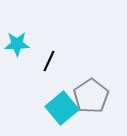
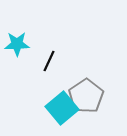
gray pentagon: moved 5 px left
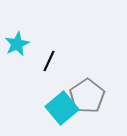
cyan star: rotated 25 degrees counterclockwise
gray pentagon: moved 1 px right
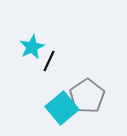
cyan star: moved 15 px right, 3 px down
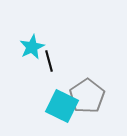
black line: rotated 40 degrees counterclockwise
cyan square: moved 2 px up; rotated 24 degrees counterclockwise
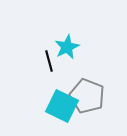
cyan star: moved 35 px right
gray pentagon: rotated 16 degrees counterclockwise
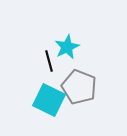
gray pentagon: moved 8 px left, 9 px up
cyan square: moved 13 px left, 6 px up
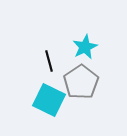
cyan star: moved 18 px right
gray pentagon: moved 2 px right, 5 px up; rotated 16 degrees clockwise
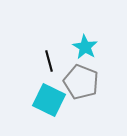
cyan star: rotated 15 degrees counterclockwise
gray pentagon: rotated 16 degrees counterclockwise
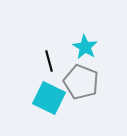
cyan square: moved 2 px up
